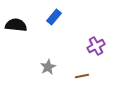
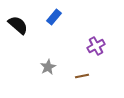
black semicircle: moved 2 px right; rotated 35 degrees clockwise
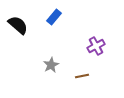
gray star: moved 3 px right, 2 px up
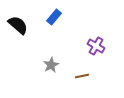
purple cross: rotated 30 degrees counterclockwise
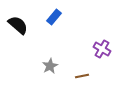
purple cross: moved 6 px right, 3 px down
gray star: moved 1 px left, 1 px down
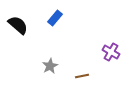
blue rectangle: moved 1 px right, 1 px down
purple cross: moved 9 px right, 3 px down
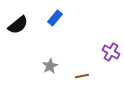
black semicircle: rotated 100 degrees clockwise
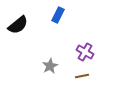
blue rectangle: moved 3 px right, 3 px up; rotated 14 degrees counterclockwise
purple cross: moved 26 px left
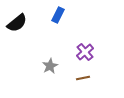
black semicircle: moved 1 px left, 2 px up
purple cross: rotated 18 degrees clockwise
brown line: moved 1 px right, 2 px down
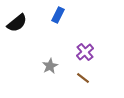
brown line: rotated 48 degrees clockwise
